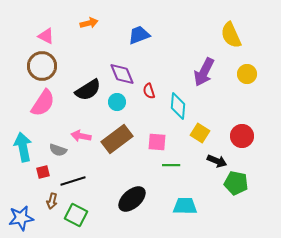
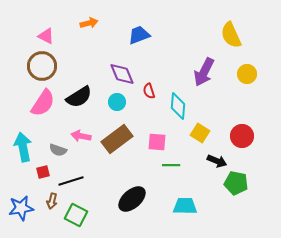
black semicircle: moved 9 px left, 7 px down
black line: moved 2 px left
blue star: moved 10 px up
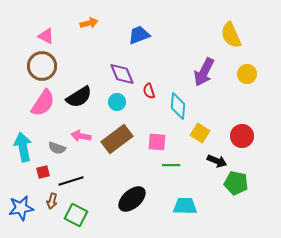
gray semicircle: moved 1 px left, 2 px up
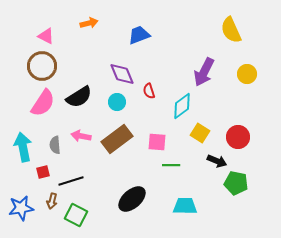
yellow semicircle: moved 5 px up
cyan diamond: moved 4 px right; rotated 48 degrees clockwise
red circle: moved 4 px left, 1 px down
gray semicircle: moved 2 px left, 3 px up; rotated 66 degrees clockwise
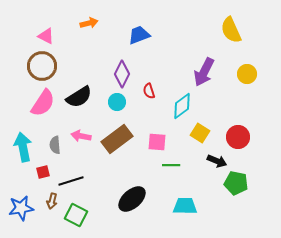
purple diamond: rotated 48 degrees clockwise
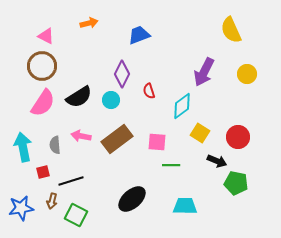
cyan circle: moved 6 px left, 2 px up
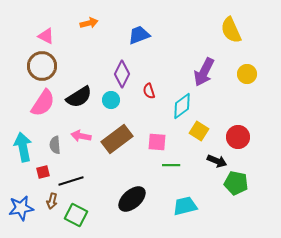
yellow square: moved 1 px left, 2 px up
cyan trapezoid: rotated 15 degrees counterclockwise
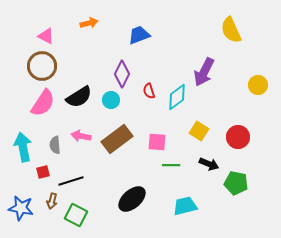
yellow circle: moved 11 px right, 11 px down
cyan diamond: moved 5 px left, 9 px up
black arrow: moved 8 px left, 3 px down
blue star: rotated 20 degrees clockwise
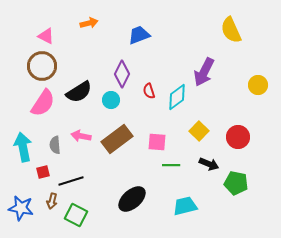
black semicircle: moved 5 px up
yellow square: rotated 12 degrees clockwise
